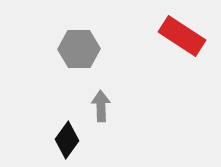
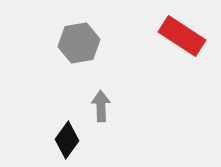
gray hexagon: moved 6 px up; rotated 9 degrees counterclockwise
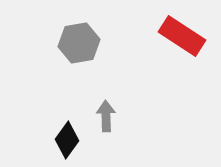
gray arrow: moved 5 px right, 10 px down
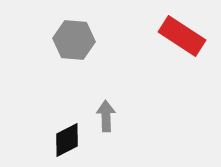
gray hexagon: moved 5 px left, 3 px up; rotated 15 degrees clockwise
black diamond: rotated 27 degrees clockwise
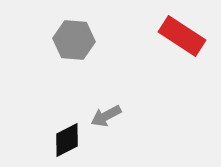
gray arrow: rotated 116 degrees counterclockwise
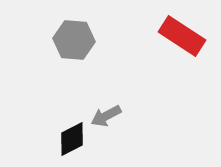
black diamond: moved 5 px right, 1 px up
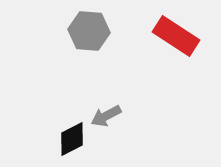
red rectangle: moved 6 px left
gray hexagon: moved 15 px right, 9 px up
